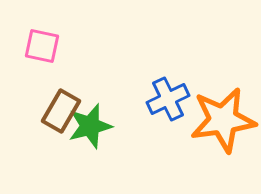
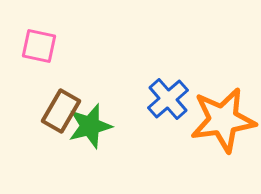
pink square: moved 3 px left
blue cross: rotated 15 degrees counterclockwise
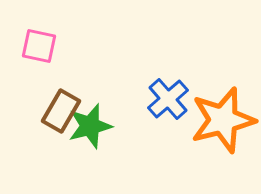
orange star: rotated 6 degrees counterclockwise
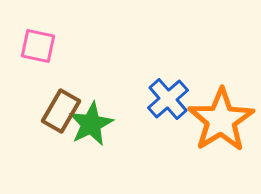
pink square: moved 1 px left
orange star: moved 2 px left; rotated 18 degrees counterclockwise
green star: moved 1 px right, 2 px up; rotated 12 degrees counterclockwise
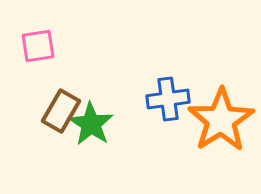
pink square: rotated 21 degrees counterclockwise
blue cross: rotated 33 degrees clockwise
green star: rotated 12 degrees counterclockwise
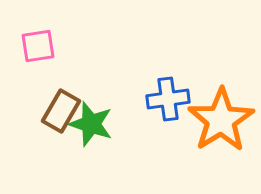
green star: rotated 15 degrees counterclockwise
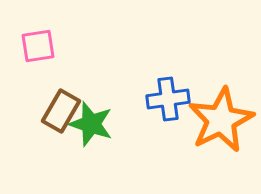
orange star: rotated 6 degrees clockwise
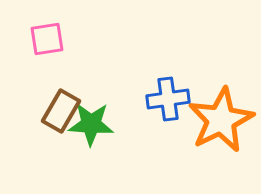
pink square: moved 9 px right, 7 px up
green star: rotated 15 degrees counterclockwise
